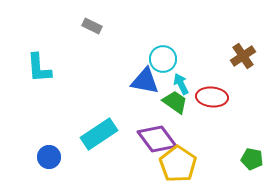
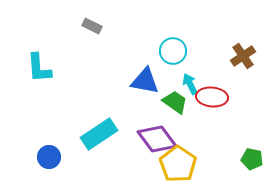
cyan circle: moved 10 px right, 8 px up
cyan arrow: moved 9 px right
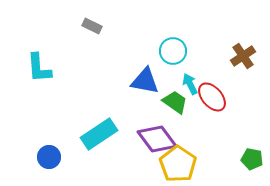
red ellipse: rotated 44 degrees clockwise
